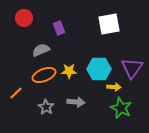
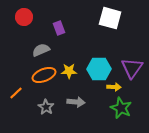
red circle: moved 1 px up
white square: moved 1 px right, 6 px up; rotated 25 degrees clockwise
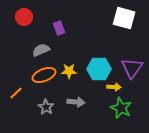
white square: moved 14 px right
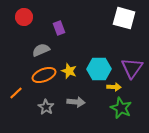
yellow star: rotated 21 degrees clockwise
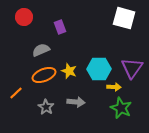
purple rectangle: moved 1 px right, 1 px up
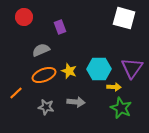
gray star: rotated 21 degrees counterclockwise
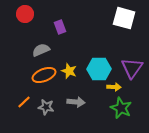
red circle: moved 1 px right, 3 px up
orange line: moved 8 px right, 9 px down
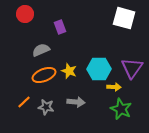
green star: moved 1 px down
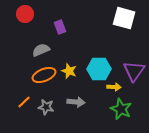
purple triangle: moved 2 px right, 3 px down
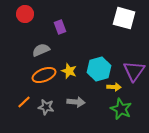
cyan hexagon: rotated 15 degrees counterclockwise
